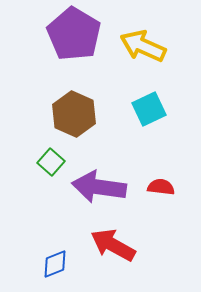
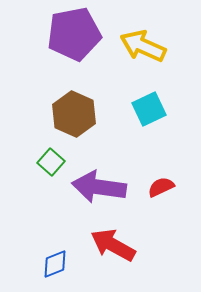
purple pentagon: rotated 30 degrees clockwise
red semicircle: rotated 32 degrees counterclockwise
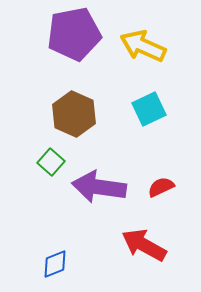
red arrow: moved 31 px right
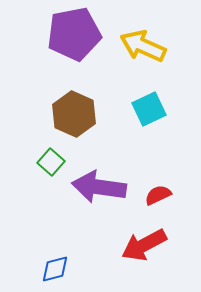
red semicircle: moved 3 px left, 8 px down
red arrow: rotated 57 degrees counterclockwise
blue diamond: moved 5 px down; rotated 8 degrees clockwise
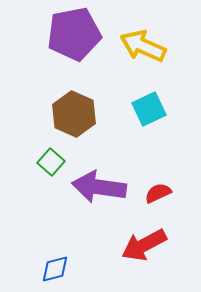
red semicircle: moved 2 px up
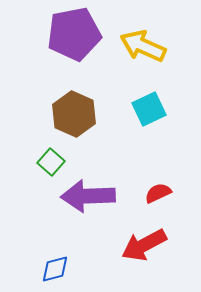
purple arrow: moved 11 px left, 9 px down; rotated 10 degrees counterclockwise
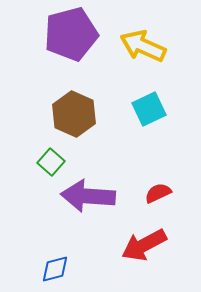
purple pentagon: moved 3 px left; rotated 4 degrees counterclockwise
purple arrow: rotated 6 degrees clockwise
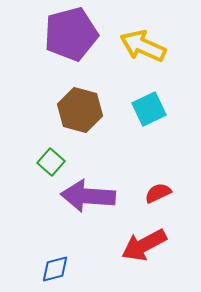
brown hexagon: moved 6 px right, 4 px up; rotated 9 degrees counterclockwise
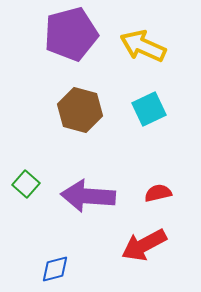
green square: moved 25 px left, 22 px down
red semicircle: rotated 12 degrees clockwise
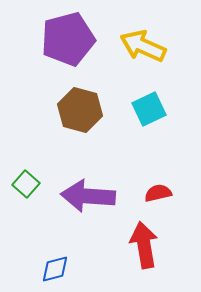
purple pentagon: moved 3 px left, 5 px down
red arrow: rotated 108 degrees clockwise
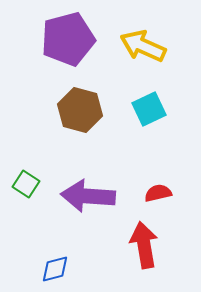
green square: rotated 8 degrees counterclockwise
